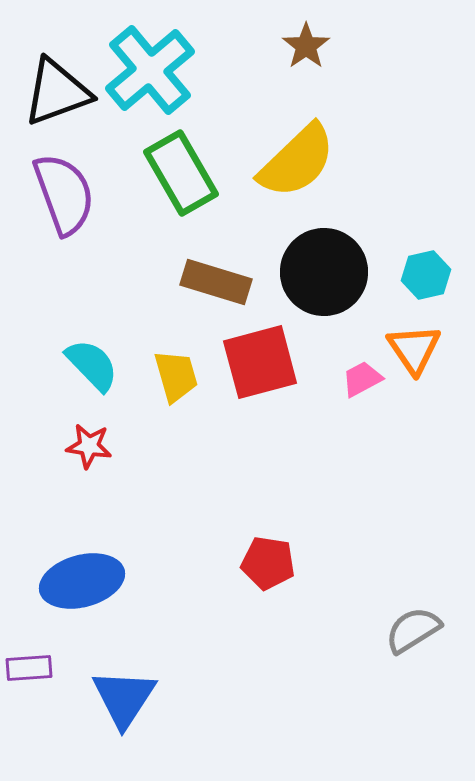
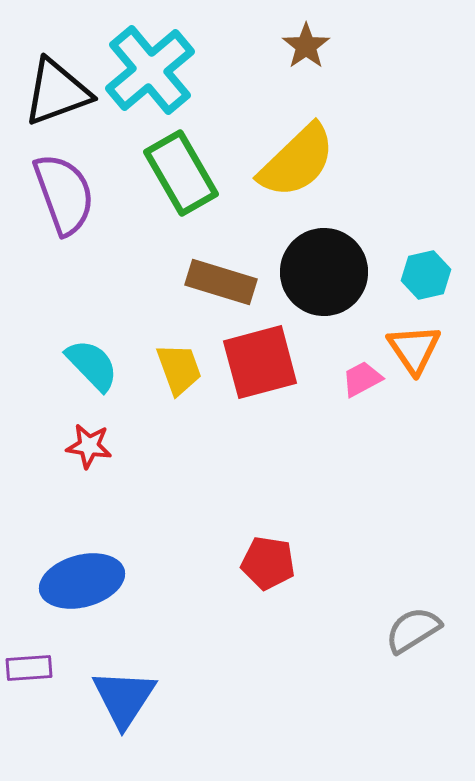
brown rectangle: moved 5 px right
yellow trapezoid: moved 3 px right, 7 px up; rotated 4 degrees counterclockwise
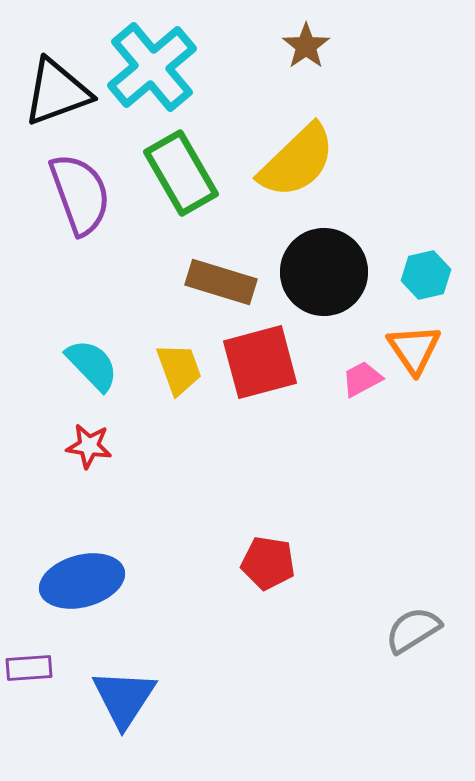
cyan cross: moved 2 px right, 3 px up
purple semicircle: moved 16 px right
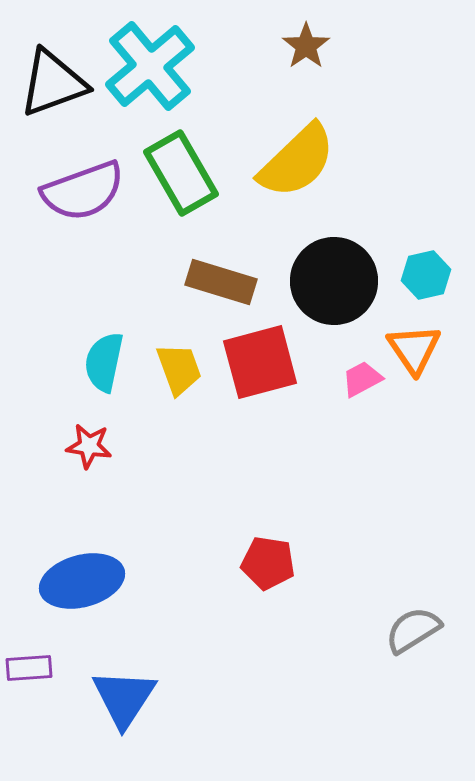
cyan cross: moved 2 px left, 1 px up
black triangle: moved 4 px left, 9 px up
purple semicircle: moved 3 px right, 3 px up; rotated 90 degrees clockwise
black circle: moved 10 px right, 9 px down
cyan semicircle: moved 12 px right, 3 px up; rotated 124 degrees counterclockwise
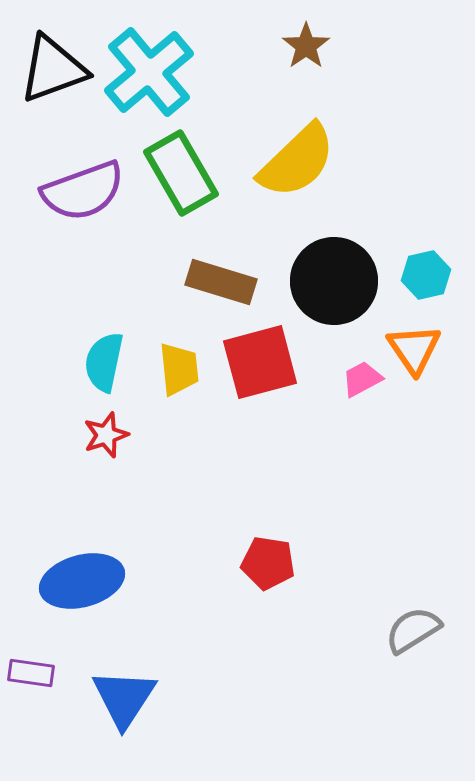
cyan cross: moved 1 px left, 6 px down
black triangle: moved 14 px up
yellow trapezoid: rotated 14 degrees clockwise
red star: moved 17 px right, 11 px up; rotated 27 degrees counterclockwise
purple rectangle: moved 2 px right, 5 px down; rotated 12 degrees clockwise
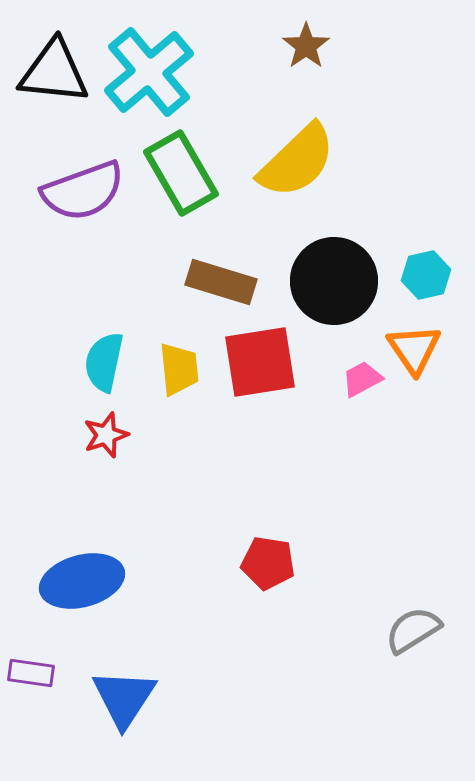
black triangle: moved 1 px right, 3 px down; rotated 26 degrees clockwise
red square: rotated 6 degrees clockwise
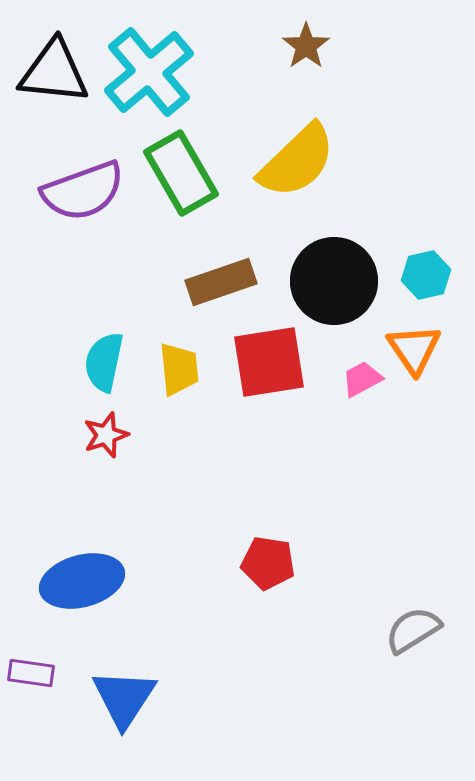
brown rectangle: rotated 36 degrees counterclockwise
red square: moved 9 px right
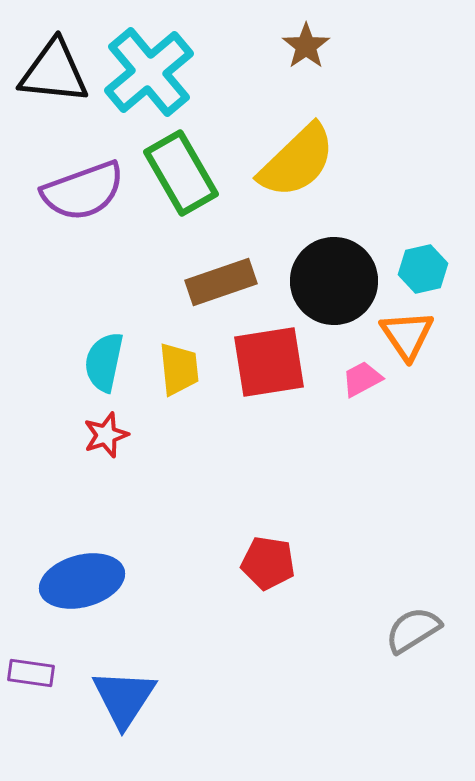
cyan hexagon: moved 3 px left, 6 px up
orange triangle: moved 7 px left, 14 px up
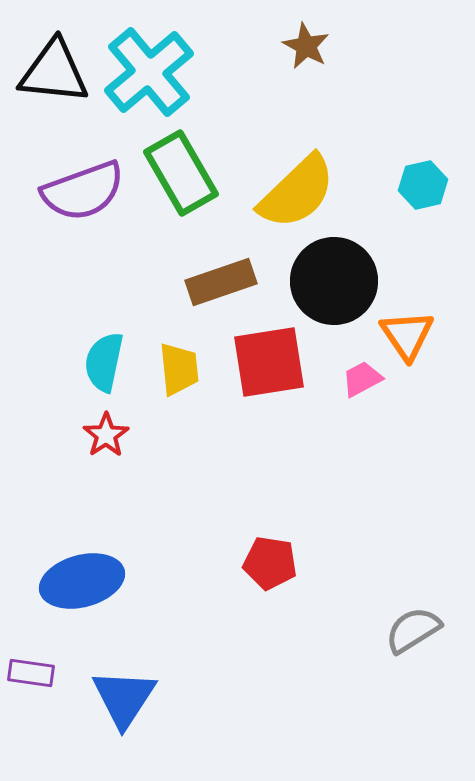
brown star: rotated 9 degrees counterclockwise
yellow semicircle: moved 31 px down
cyan hexagon: moved 84 px up
red star: rotated 15 degrees counterclockwise
red pentagon: moved 2 px right
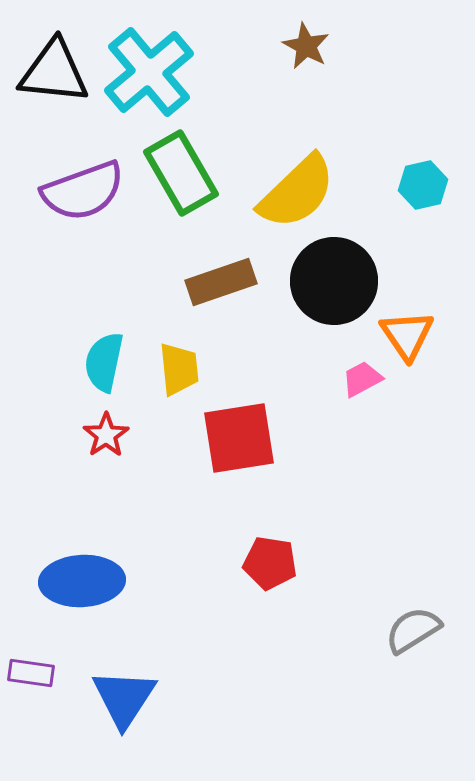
red square: moved 30 px left, 76 px down
blue ellipse: rotated 12 degrees clockwise
